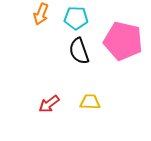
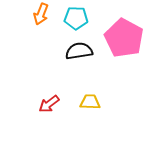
pink pentagon: moved 1 px right, 3 px up; rotated 15 degrees clockwise
black semicircle: rotated 100 degrees clockwise
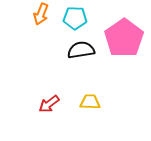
cyan pentagon: moved 1 px left
pink pentagon: rotated 9 degrees clockwise
black semicircle: moved 2 px right, 1 px up
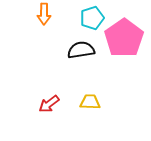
orange arrow: moved 3 px right; rotated 20 degrees counterclockwise
cyan pentagon: moved 17 px right; rotated 20 degrees counterclockwise
